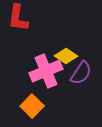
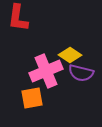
yellow diamond: moved 4 px right, 1 px up
purple semicircle: rotated 70 degrees clockwise
orange square: moved 8 px up; rotated 35 degrees clockwise
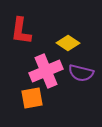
red L-shape: moved 3 px right, 13 px down
yellow diamond: moved 2 px left, 12 px up
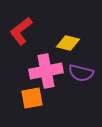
red L-shape: rotated 44 degrees clockwise
yellow diamond: rotated 20 degrees counterclockwise
pink cross: rotated 12 degrees clockwise
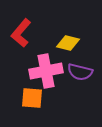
red L-shape: moved 2 px down; rotated 12 degrees counterclockwise
purple semicircle: moved 1 px left, 1 px up
orange square: rotated 15 degrees clockwise
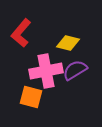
purple semicircle: moved 5 px left, 2 px up; rotated 135 degrees clockwise
orange square: moved 1 px left, 1 px up; rotated 10 degrees clockwise
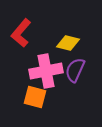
purple semicircle: rotated 35 degrees counterclockwise
orange square: moved 4 px right
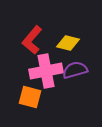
red L-shape: moved 11 px right, 7 px down
purple semicircle: rotated 50 degrees clockwise
orange square: moved 5 px left
